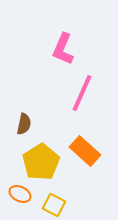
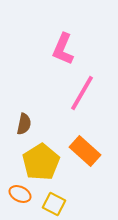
pink line: rotated 6 degrees clockwise
yellow square: moved 1 px up
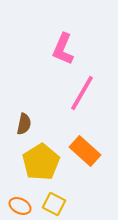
orange ellipse: moved 12 px down
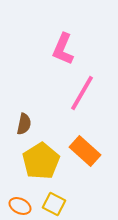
yellow pentagon: moved 1 px up
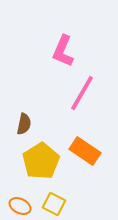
pink L-shape: moved 2 px down
orange rectangle: rotated 8 degrees counterclockwise
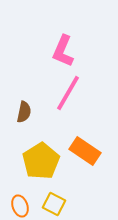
pink line: moved 14 px left
brown semicircle: moved 12 px up
orange ellipse: rotated 45 degrees clockwise
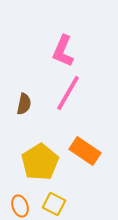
brown semicircle: moved 8 px up
yellow pentagon: moved 1 px left, 1 px down
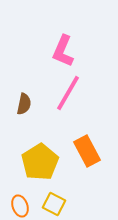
orange rectangle: moved 2 px right; rotated 28 degrees clockwise
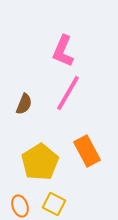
brown semicircle: rotated 10 degrees clockwise
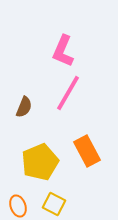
brown semicircle: moved 3 px down
yellow pentagon: rotated 9 degrees clockwise
orange ellipse: moved 2 px left
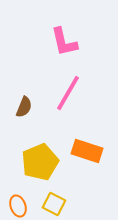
pink L-shape: moved 1 px right, 9 px up; rotated 36 degrees counterclockwise
orange rectangle: rotated 44 degrees counterclockwise
